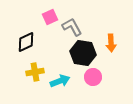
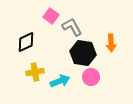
pink square: moved 1 px right, 1 px up; rotated 28 degrees counterclockwise
pink circle: moved 2 px left
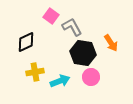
orange arrow: rotated 30 degrees counterclockwise
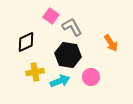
black hexagon: moved 15 px left, 2 px down
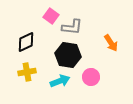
gray L-shape: rotated 125 degrees clockwise
yellow cross: moved 8 px left
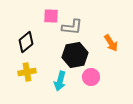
pink square: rotated 35 degrees counterclockwise
black diamond: rotated 15 degrees counterclockwise
black hexagon: moved 7 px right; rotated 20 degrees counterclockwise
cyan arrow: rotated 126 degrees clockwise
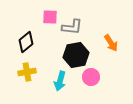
pink square: moved 1 px left, 1 px down
black hexagon: moved 1 px right
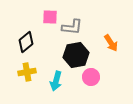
cyan arrow: moved 4 px left
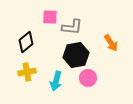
pink circle: moved 3 px left, 1 px down
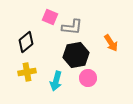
pink square: rotated 21 degrees clockwise
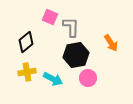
gray L-shape: moved 1 px left; rotated 95 degrees counterclockwise
cyan arrow: moved 3 px left, 2 px up; rotated 78 degrees counterclockwise
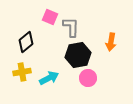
orange arrow: moved 1 px up; rotated 42 degrees clockwise
black hexagon: moved 2 px right
yellow cross: moved 5 px left
cyan arrow: moved 4 px left, 1 px up; rotated 54 degrees counterclockwise
